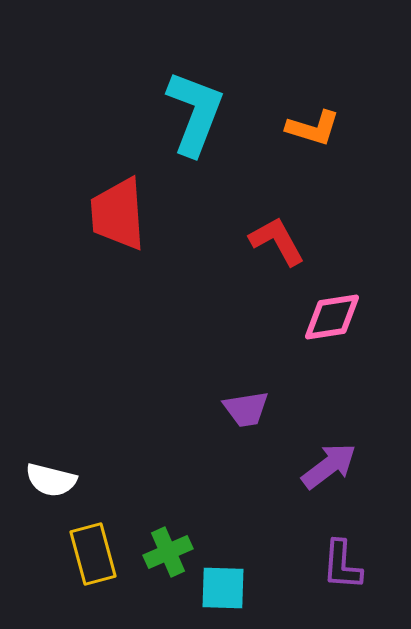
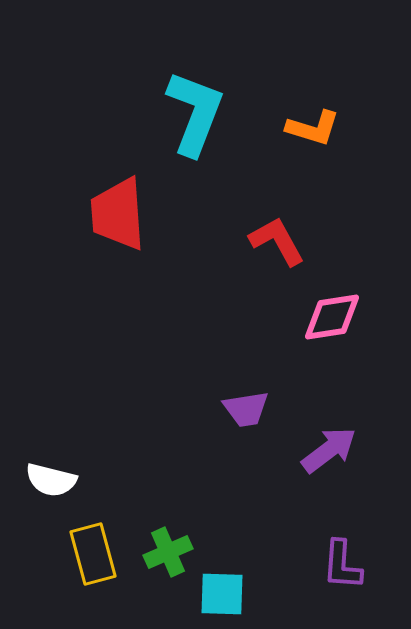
purple arrow: moved 16 px up
cyan square: moved 1 px left, 6 px down
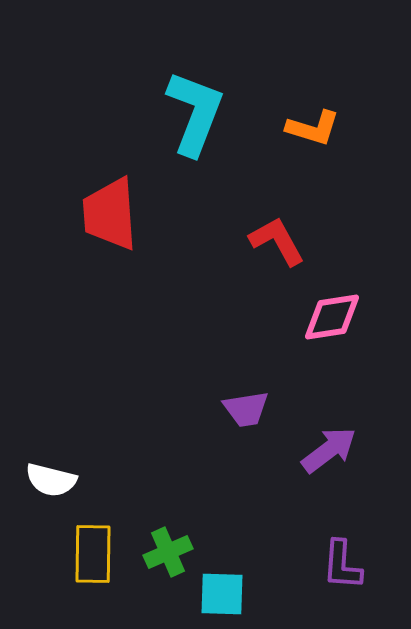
red trapezoid: moved 8 px left
yellow rectangle: rotated 16 degrees clockwise
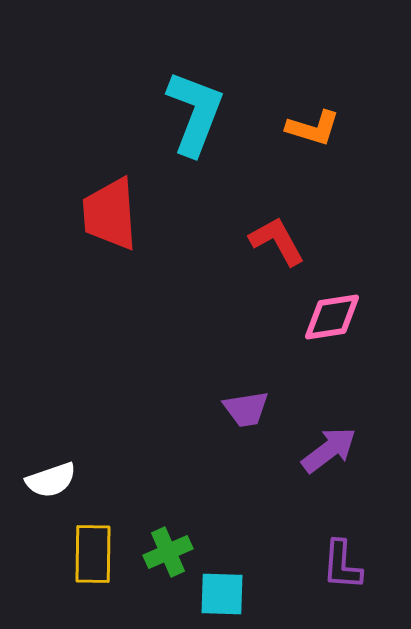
white semicircle: rotated 33 degrees counterclockwise
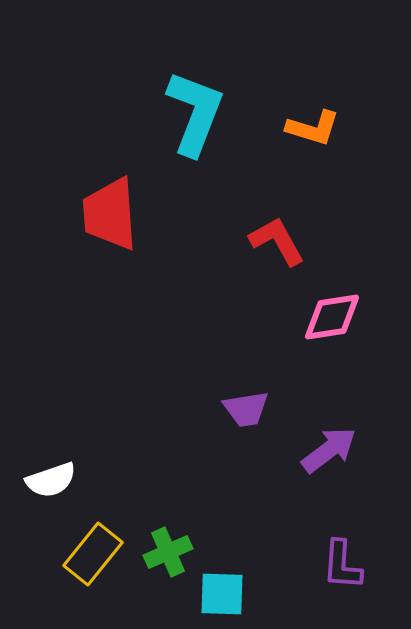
yellow rectangle: rotated 38 degrees clockwise
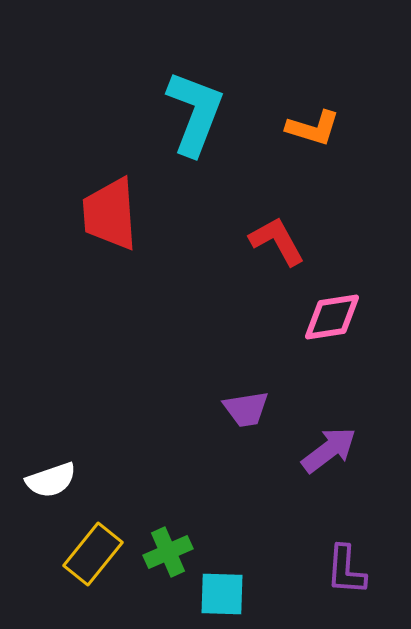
purple L-shape: moved 4 px right, 5 px down
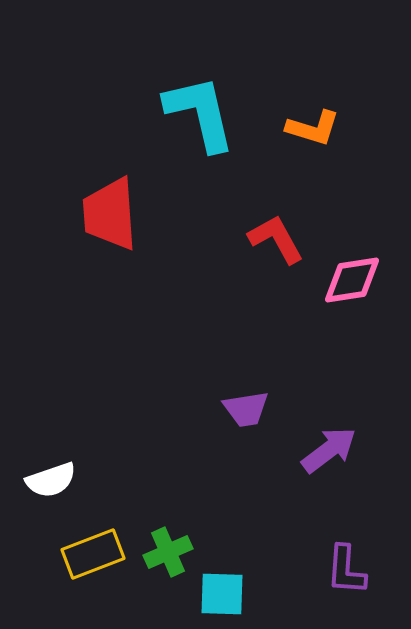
cyan L-shape: moved 5 px right; rotated 34 degrees counterclockwise
red L-shape: moved 1 px left, 2 px up
pink diamond: moved 20 px right, 37 px up
yellow rectangle: rotated 30 degrees clockwise
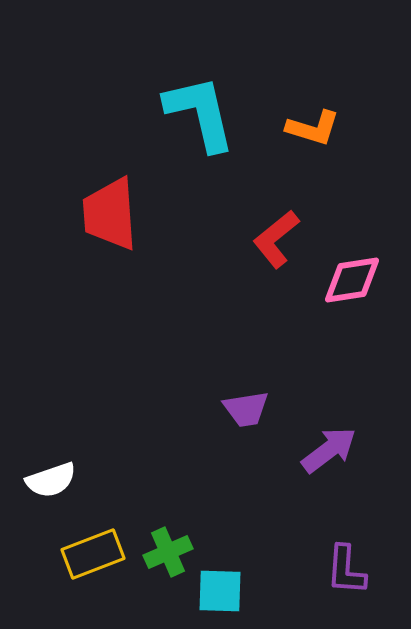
red L-shape: rotated 100 degrees counterclockwise
cyan square: moved 2 px left, 3 px up
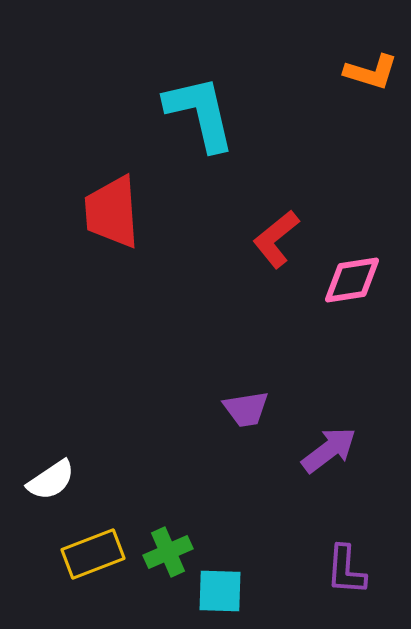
orange L-shape: moved 58 px right, 56 px up
red trapezoid: moved 2 px right, 2 px up
white semicircle: rotated 15 degrees counterclockwise
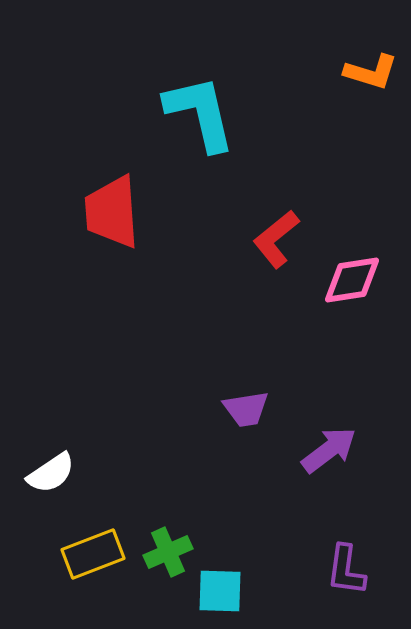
white semicircle: moved 7 px up
purple L-shape: rotated 4 degrees clockwise
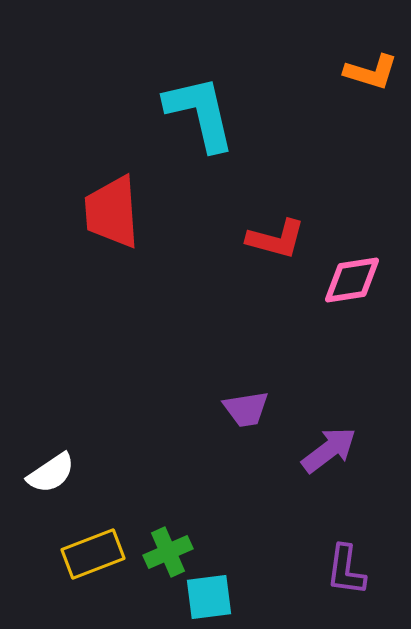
red L-shape: rotated 126 degrees counterclockwise
cyan square: moved 11 px left, 6 px down; rotated 9 degrees counterclockwise
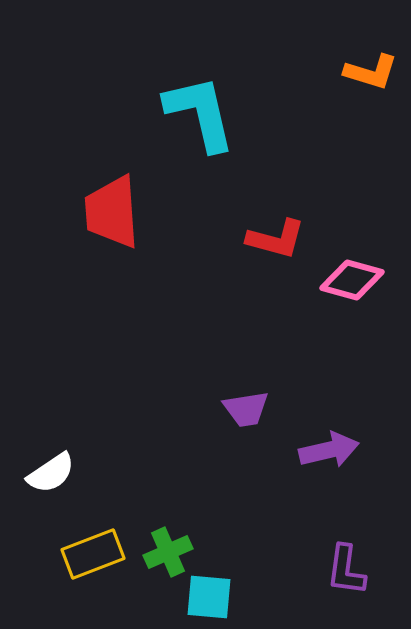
pink diamond: rotated 24 degrees clockwise
purple arrow: rotated 24 degrees clockwise
cyan square: rotated 12 degrees clockwise
